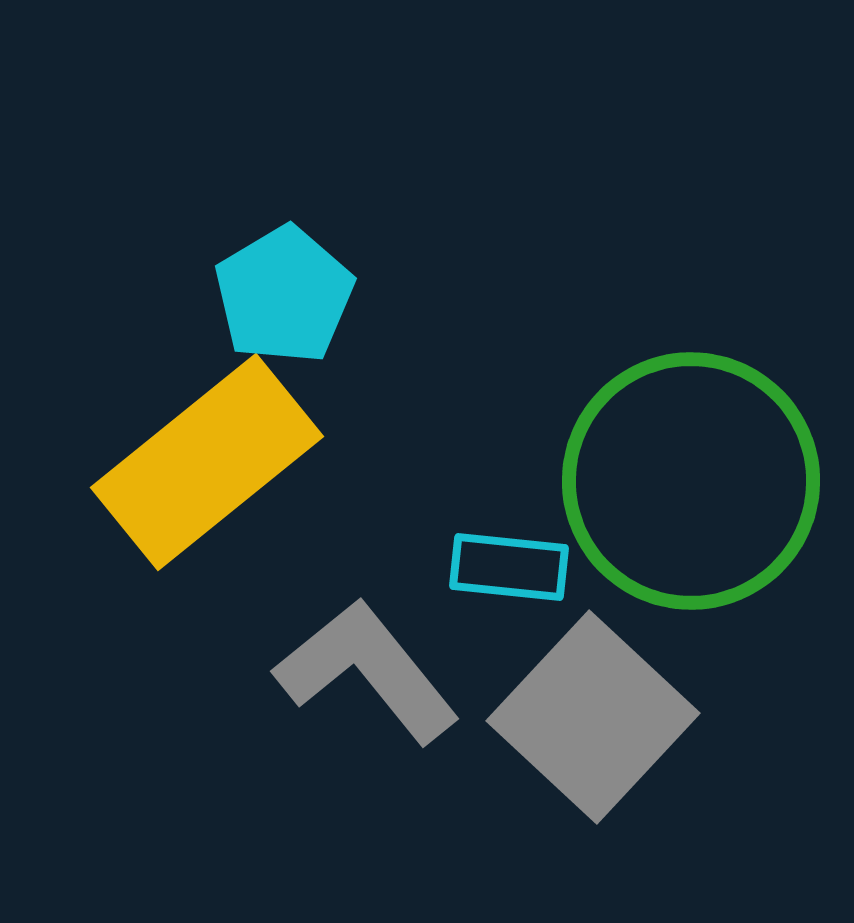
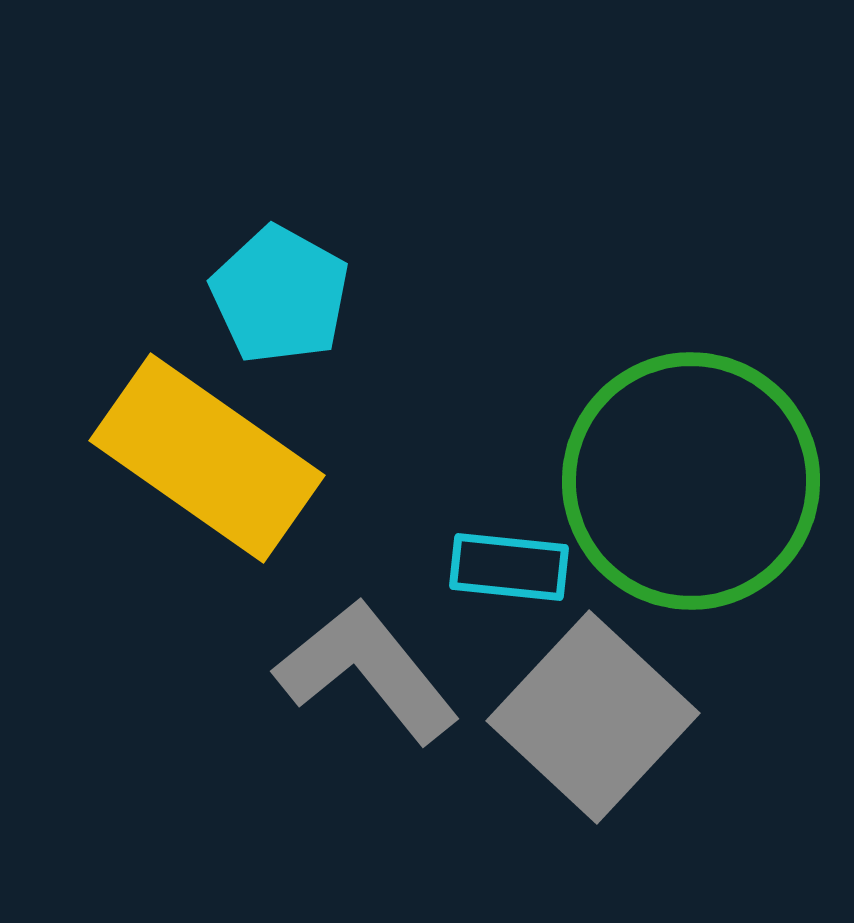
cyan pentagon: moved 4 px left; rotated 12 degrees counterclockwise
yellow rectangle: moved 4 px up; rotated 74 degrees clockwise
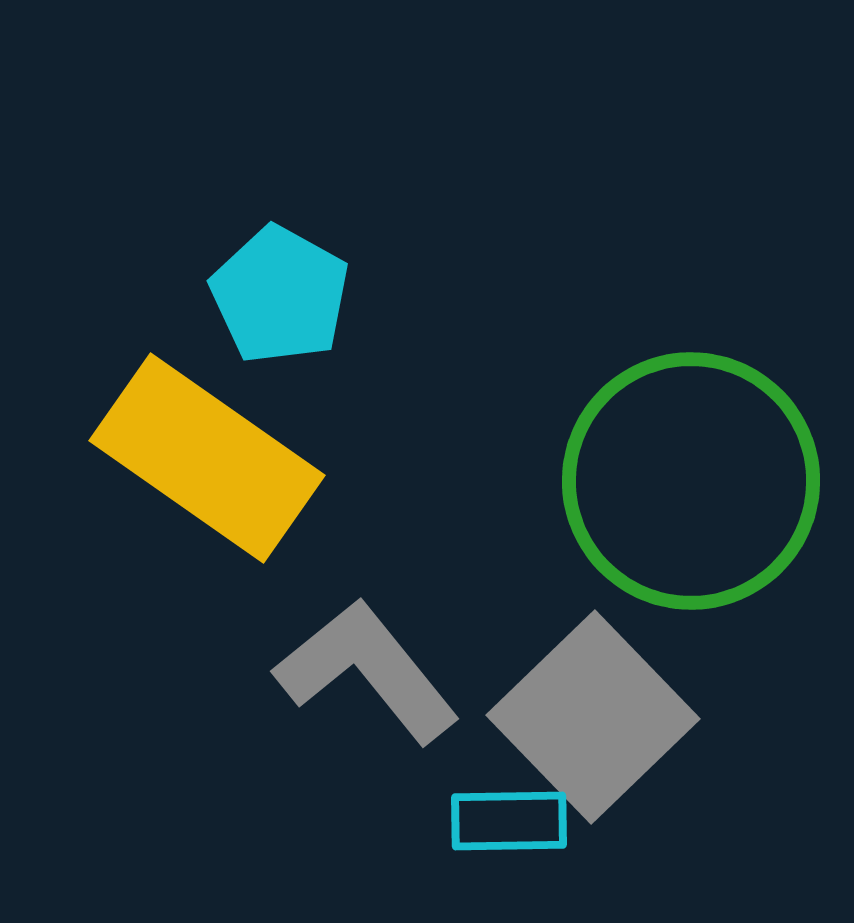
cyan rectangle: moved 254 px down; rotated 7 degrees counterclockwise
gray square: rotated 3 degrees clockwise
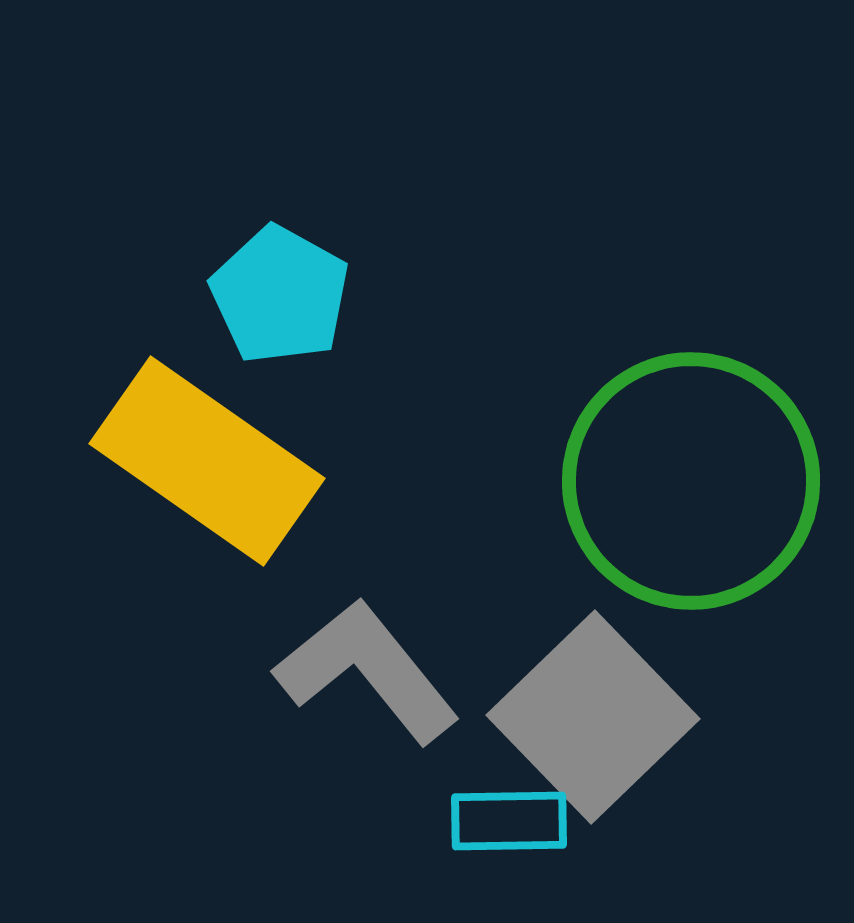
yellow rectangle: moved 3 px down
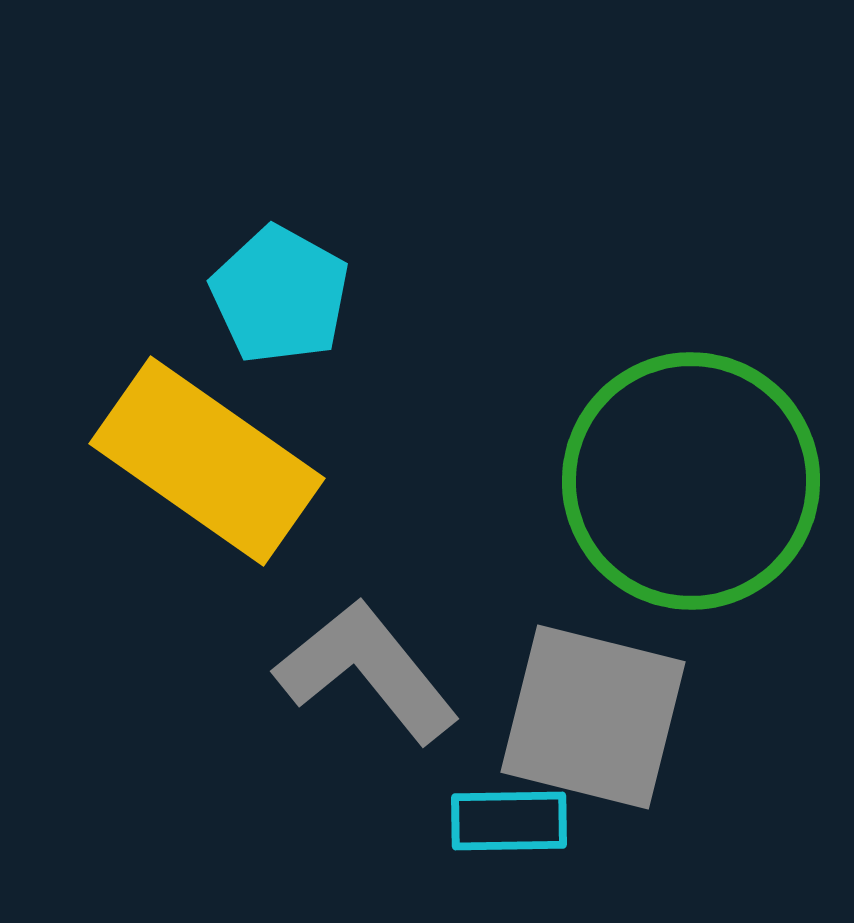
gray square: rotated 32 degrees counterclockwise
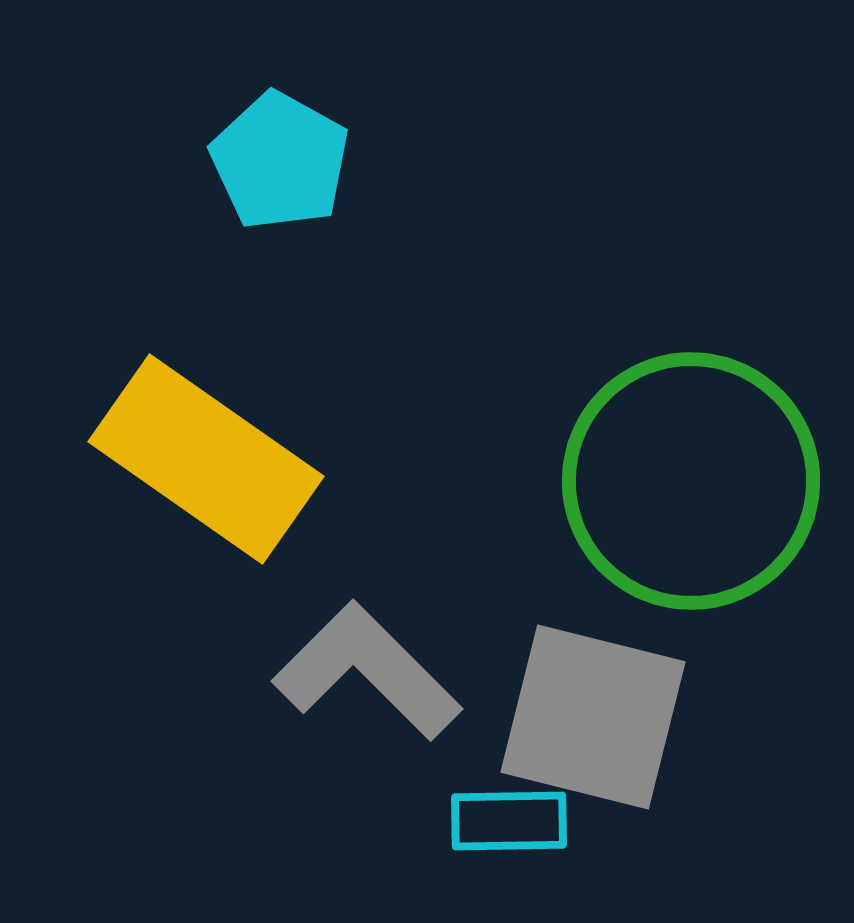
cyan pentagon: moved 134 px up
yellow rectangle: moved 1 px left, 2 px up
gray L-shape: rotated 6 degrees counterclockwise
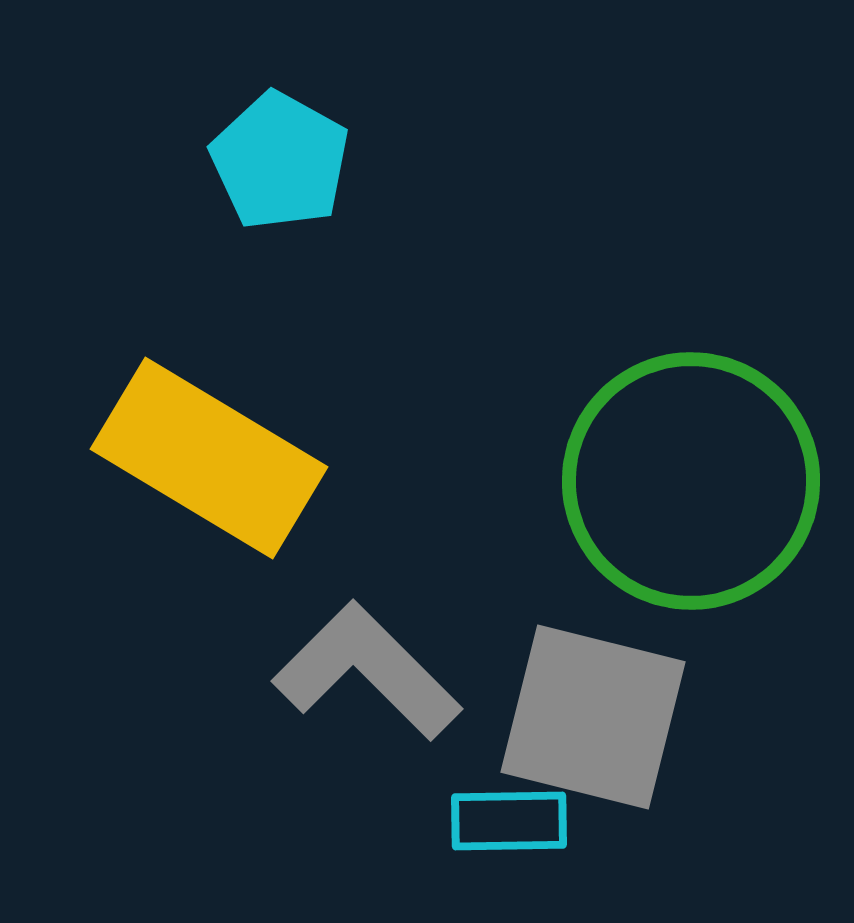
yellow rectangle: moved 3 px right, 1 px up; rotated 4 degrees counterclockwise
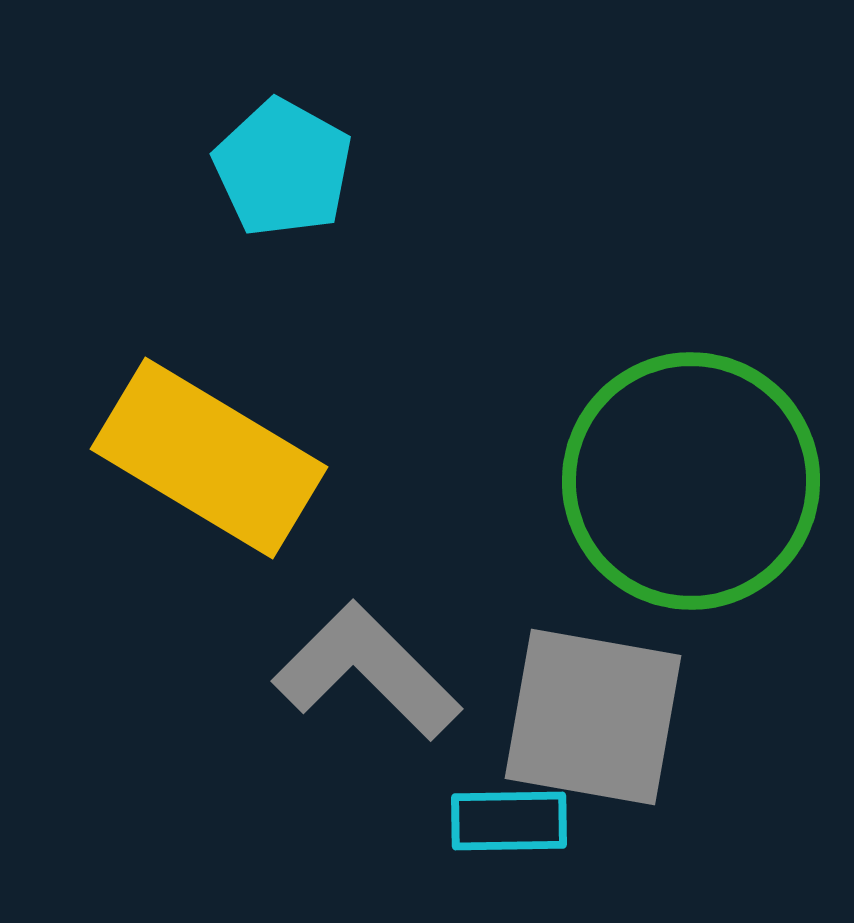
cyan pentagon: moved 3 px right, 7 px down
gray square: rotated 4 degrees counterclockwise
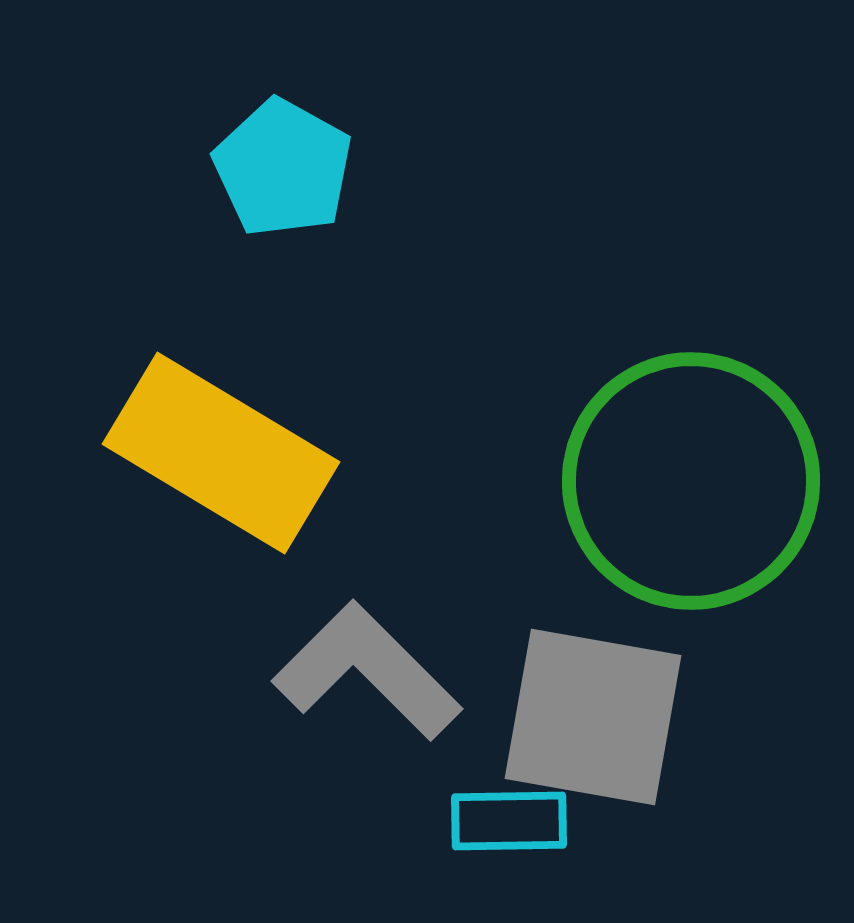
yellow rectangle: moved 12 px right, 5 px up
